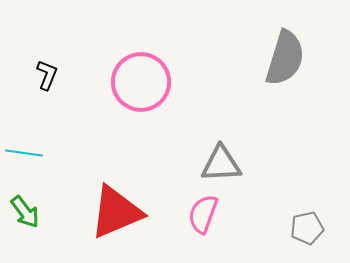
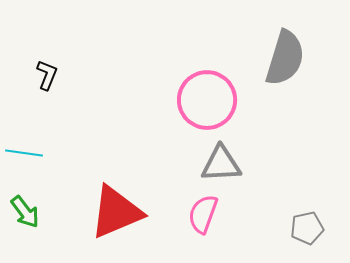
pink circle: moved 66 px right, 18 px down
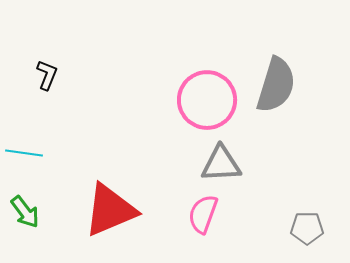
gray semicircle: moved 9 px left, 27 px down
red triangle: moved 6 px left, 2 px up
gray pentagon: rotated 12 degrees clockwise
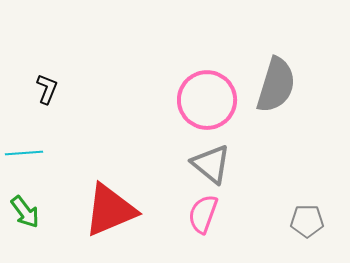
black L-shape: moved 14 px down
cyan line: rotated 12 degrees counterclockwise
gray triangle: moved 10 px left; rotated 42 degrees clockwise
gray pentagon: moved 7 px up
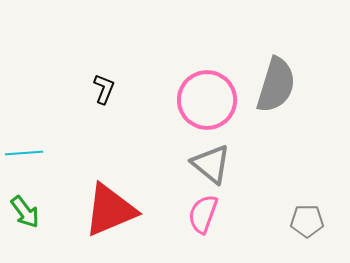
black L-shape: moved 57 px right
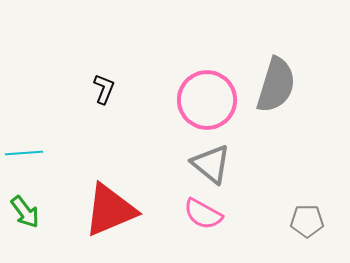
pink semicircle: rotated 81 degrees counterclockwise
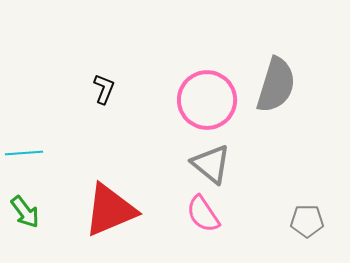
pink semicircle: rotated 27 degrees clockwise
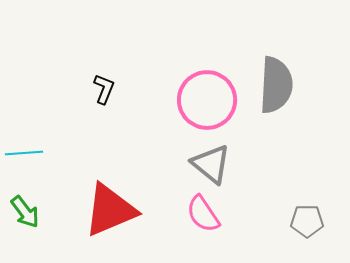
gray semicircle: rotated 14 degrees counterclockwise
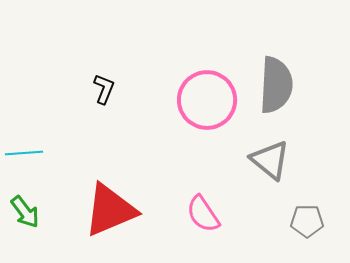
gray triangle: moved 59 px right, 4 px up
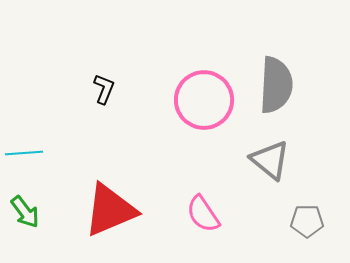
pink circle: moved 3 px left
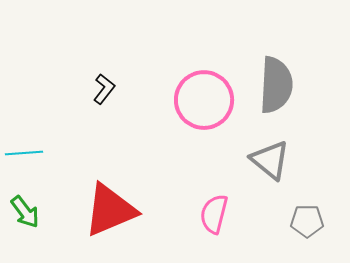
black L-shape: rotated 16 degrees clockwise
pink semicircle: moved 11 px right; rotated 48 degrees clockwise
